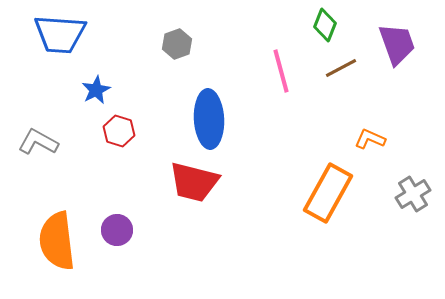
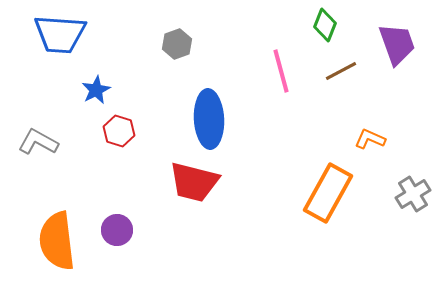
brown line: moved 3 px down
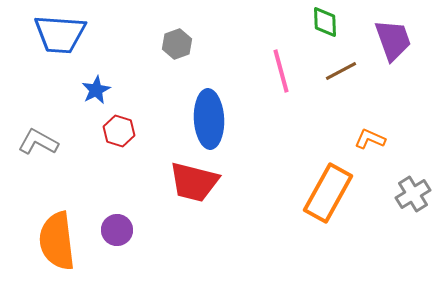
green diamond: moved 3 px up; rotated 24 degrees counterclockwise
purple trapezoid: moved 4 px left, 4 px up
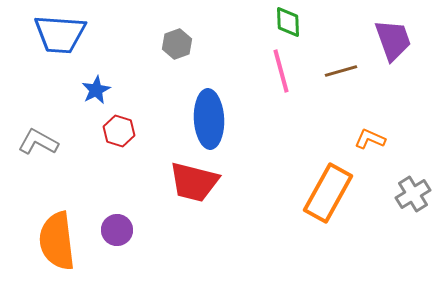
green diamond: moved 37 px left
brown line: rotated 12 degrees clockwise
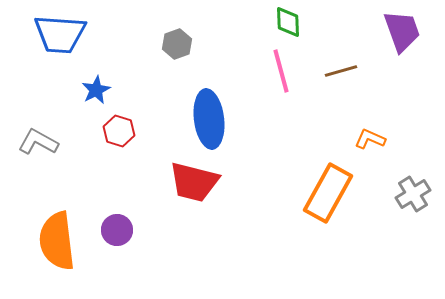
purple trapezoid: moved 9 px right, 9 px up
blue ellipse: rotated 4 degrees counterclockwise
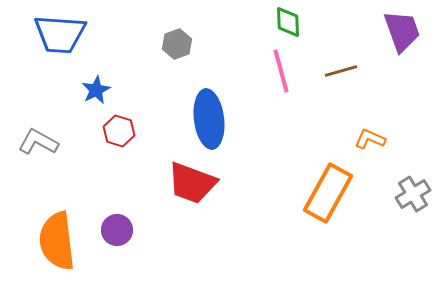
red trapezoid: moved 2 px left, 1 px down; rotated 6 degrees clockwise
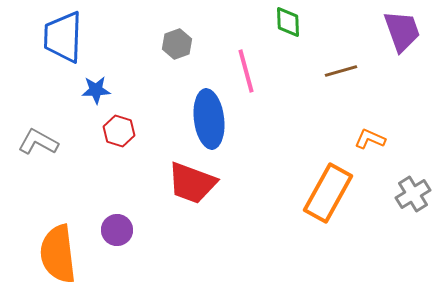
blue trapezoid: moved 3 px right, 3 px down; rotated 88 degrees clockwise
pink line: moved 35 px left
blue star: rotated 24 degrees clockwise
orange semicircle: moved 1 px right, 13 px down
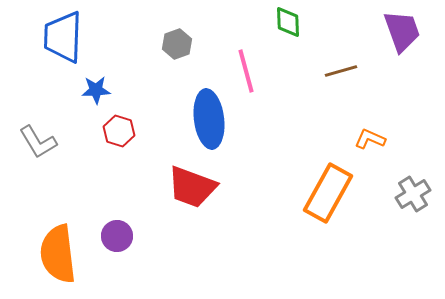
gray L-shape: rotated 150 degrees counterclockwise
red trapezoid: moved 4 px down
purple circle: moved 6 px down
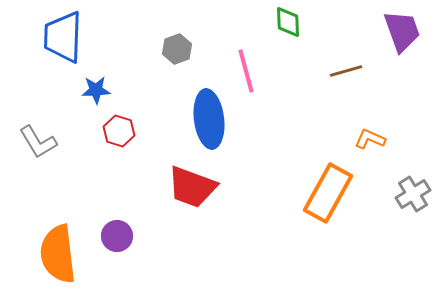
gray hexagon: moved 5 px down
brown line: moved 5 px right
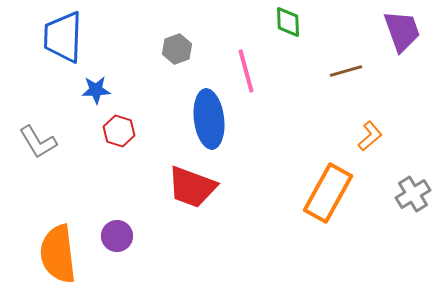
orange L-shape: moved 3 px up; rotated 116 degrees clockwise
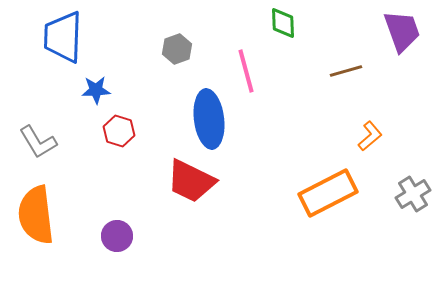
green diamond: moved 5 px left, 1 px down
red trapezoid: moved 1 px left, 6 px up; rotated 6 degrees clockwise
orange rectangle: rotated 34 degrees clockwise
orange semicircle: moved 22 px left, 39 px up
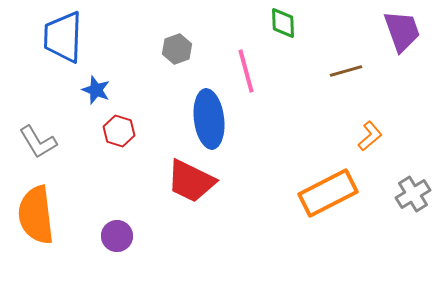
blue star: rotated 24 degrees clockwise
